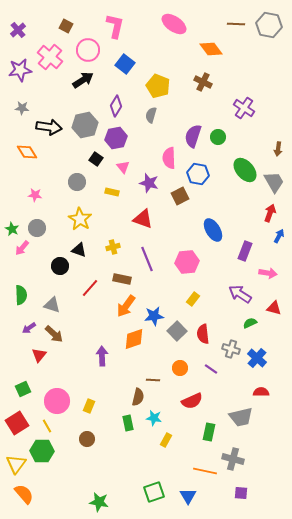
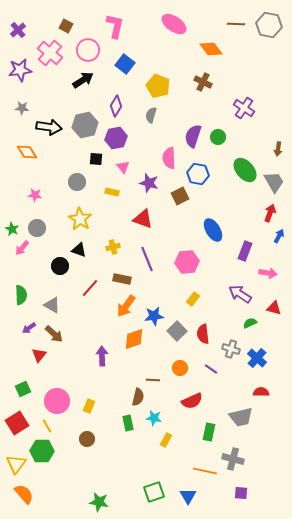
pink cross at (50, 57): moved 4 px up
black square at (96, 159): rotated 32 degrees counterclockwise
gray triangle at (52, 305): rotated 12 degrees clockwise
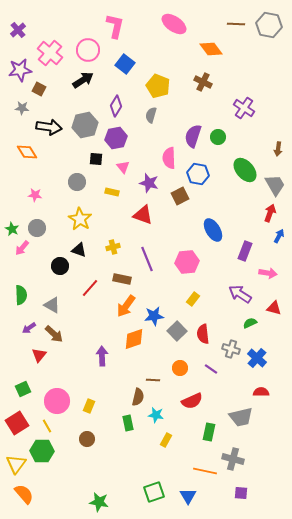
brown square at (66, 26): moved 27 px left, 63 px down
gray trapezoid at (274, 182): moved 1 px right, 3 px down
red triangle at (143, 219): moved 4 px up
cyan star at (154, 418): moved 2 px right, 3 px up
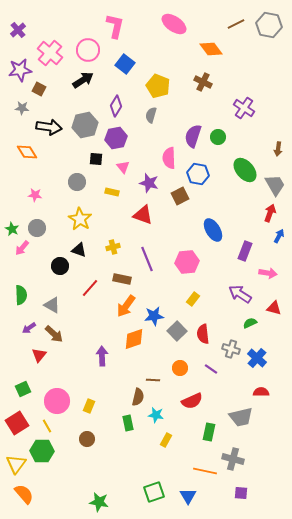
brown line at (236, 24): rotated 30 degrees counterclockwise
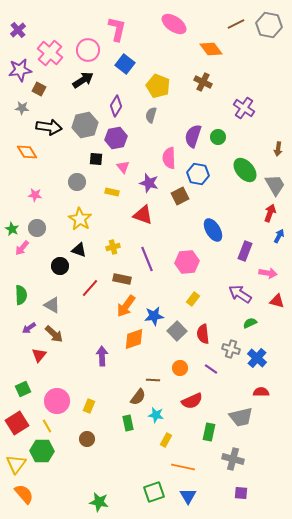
pink L-shape at (115, 26): moved 2 px right, 3 px down
red triangle at (274, 308): moved 3 px right, 7 px up
brown semicircle at (138, 397): rotated 24 degrees clockwise
orange line at (205, 471): moved 22 px left, 4 px up
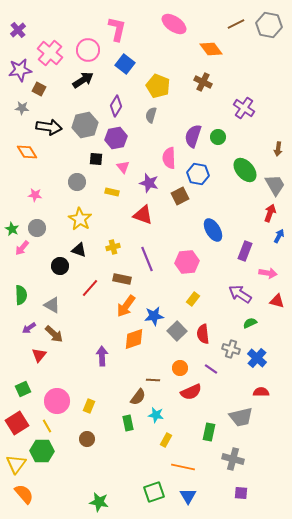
red semicircle at (192, 401): moved 1 px left, 9 px up
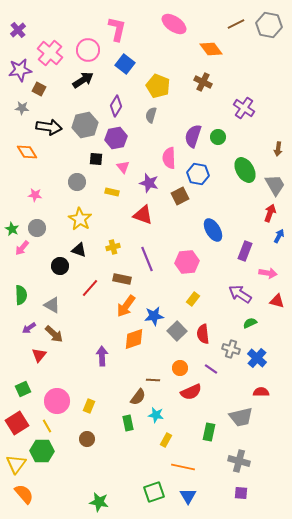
green ellipse at (245, 170): rotated 10 degrees clockwise
gray cross at (233, 459): moved 6 px right, 2 px down
